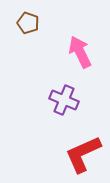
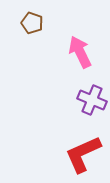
brown pentagon: moved 4 px right
purple cross: moved 28 px right
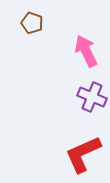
pink arrow: moved 6 px right, 1 px up
purple cross: moved 3 px up
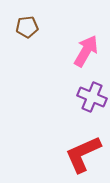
brown pentagon: moved 5 px left, 4 px down; rotated 25 degrees counterclockwise
pink arrow: rotated 56 degrees clockwise
